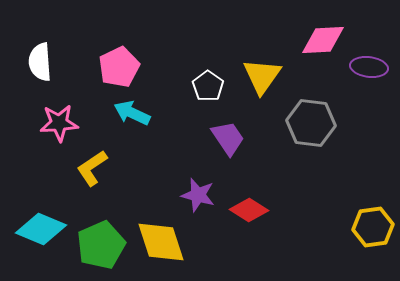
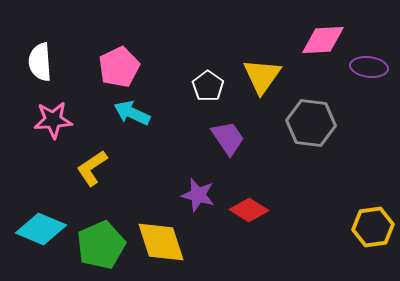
pink star: moved 6 px left, 3 px up
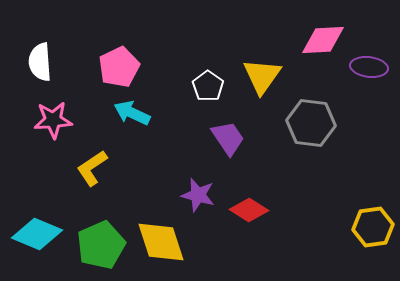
cyan diamond: moved 4 px left, 5 px down
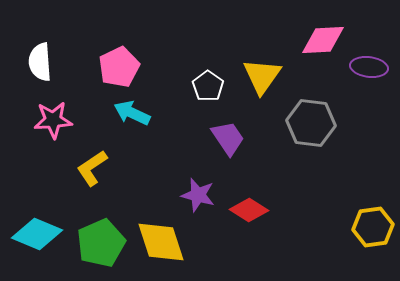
green pentagon: moved 2 px up
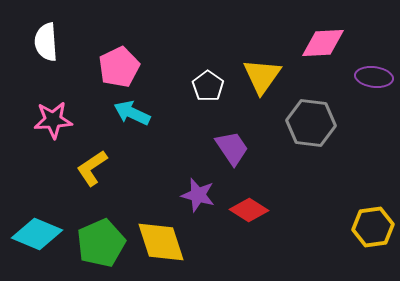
pink diamond: moved 3 px down
white semicircle: moved 6 px right, 20 px up
purple ellipse: moved 5 px right, 10 px down
purple trapezoid: moved 4 px right, 10 px down
